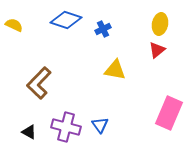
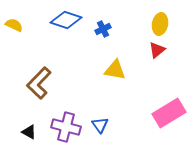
pink rectangle: rotated 36 degrees clockwise
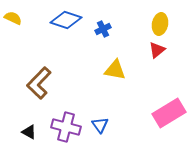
yellow semicircle: moved 1 px left, 7 px up
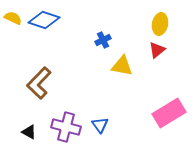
blue diamond: moved 22 px left
blue cross: moved 11 px down
yellow triangle: moved 7 px right, 4 px up
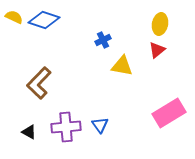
yellow semicircle: moved 1 px right, 1 px up
purple cross: rotated 20 degrees counterclockwise
